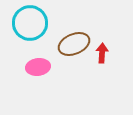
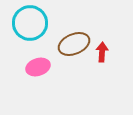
red arrow: moved 1 px up
pink ellipse: rotated 10 degrees counterclockwise
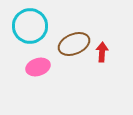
cyan circle: moved 3 px down
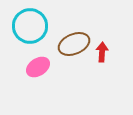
pink ellipse: rotated 15 degrees counterclockwise
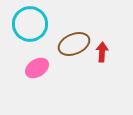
cyan circle: moved 2 px up
pink ellipse: moved 1 px left, 1 px down
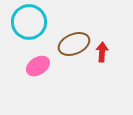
cyan circle: moved 1 px left, 2 px up
pink ellipse: moved 1 px right, 2 px up
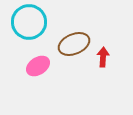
red arrow: moved 1 px right, 5 px down
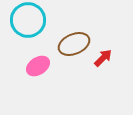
cyan circle: moved 1 px left, 2 px up
red arrow: moved 1 px down; rotated 42 degrees clockwise
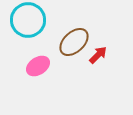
brown ellipse: moved 2 px up; rotated 20 degrees counterclockwise
red arrow: moved 5 px left, 3 px up
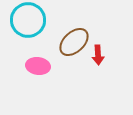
red arrow: rotated 132 degrees clockwise
pink ellipse: rotated 40 degrees clockwise
